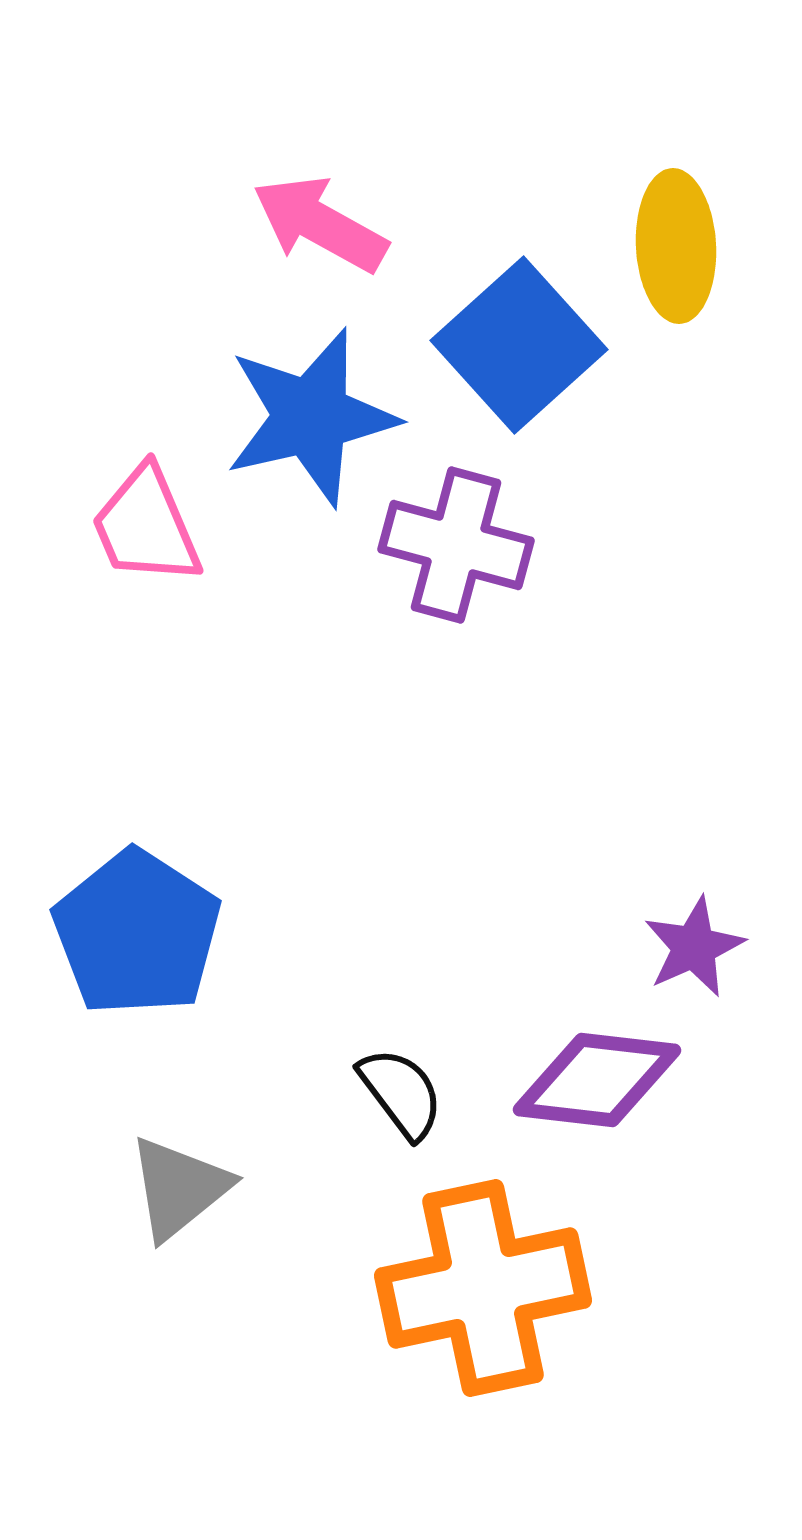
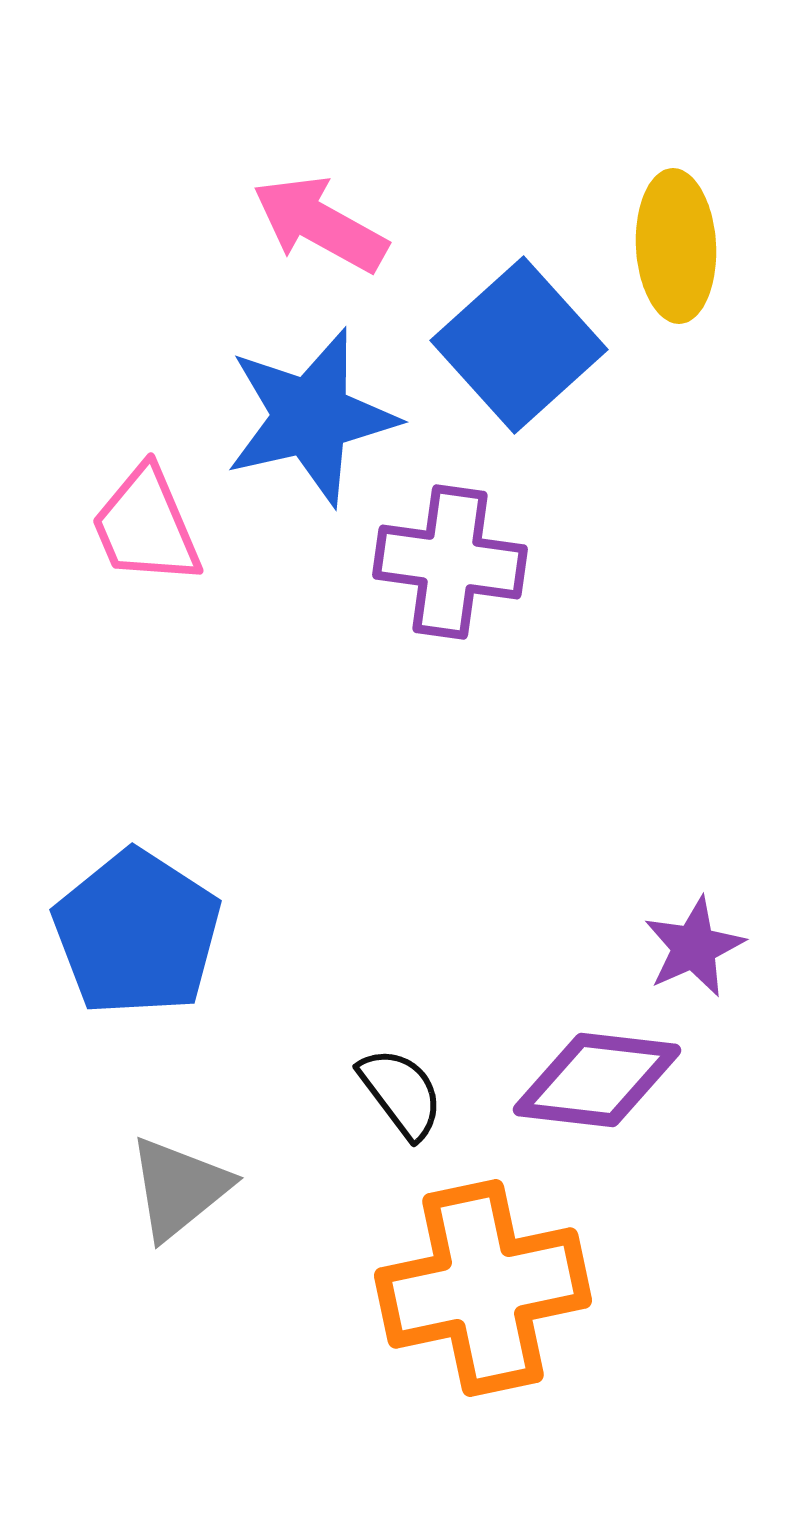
purple cross: moved 6 px left, 17 px down; rotated 7 degrees counterclockwise
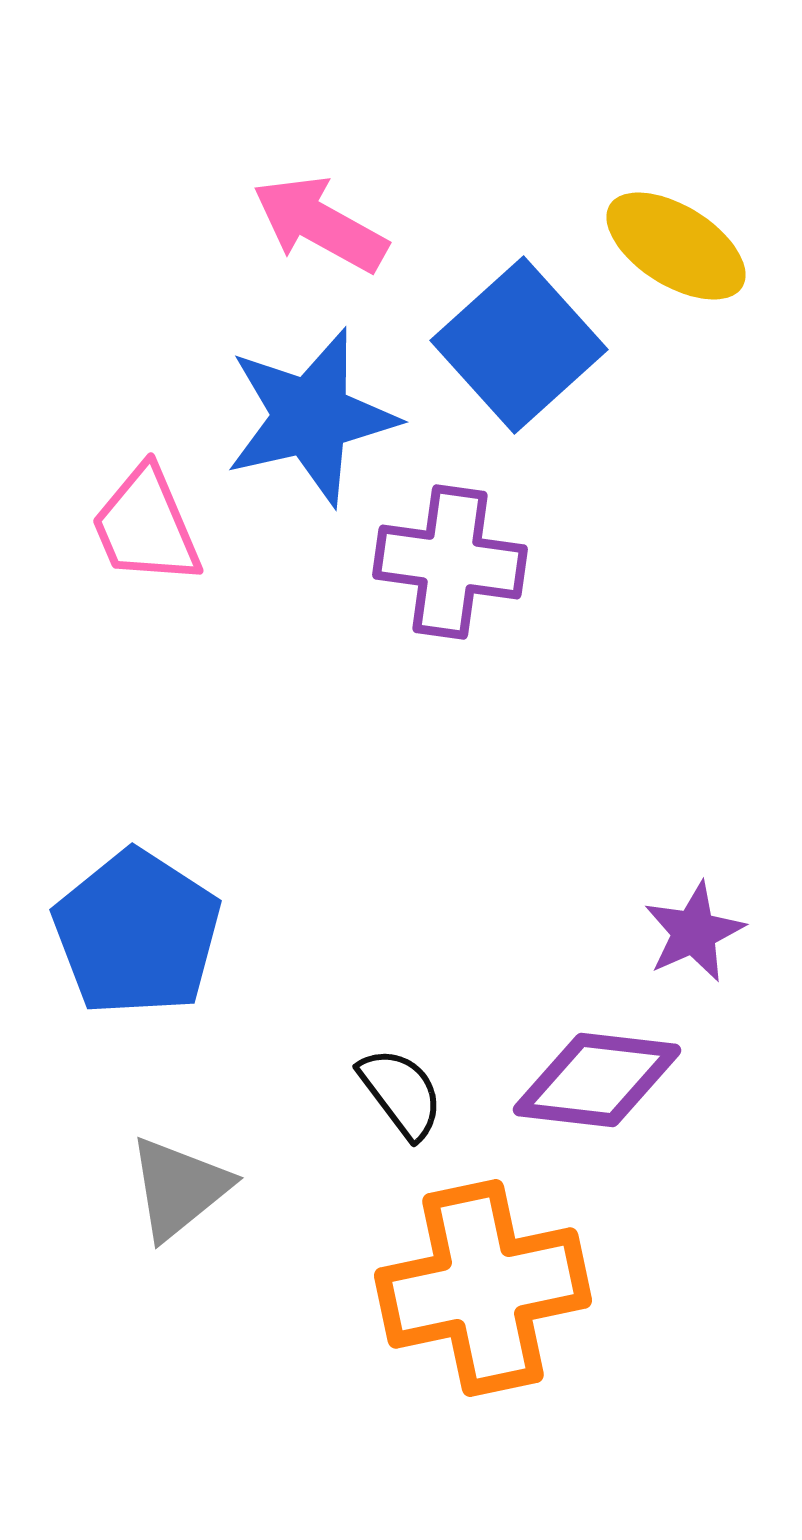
yellow ellipse: rotated 55 degrees counterclockwise
purple star: moved 15 px up
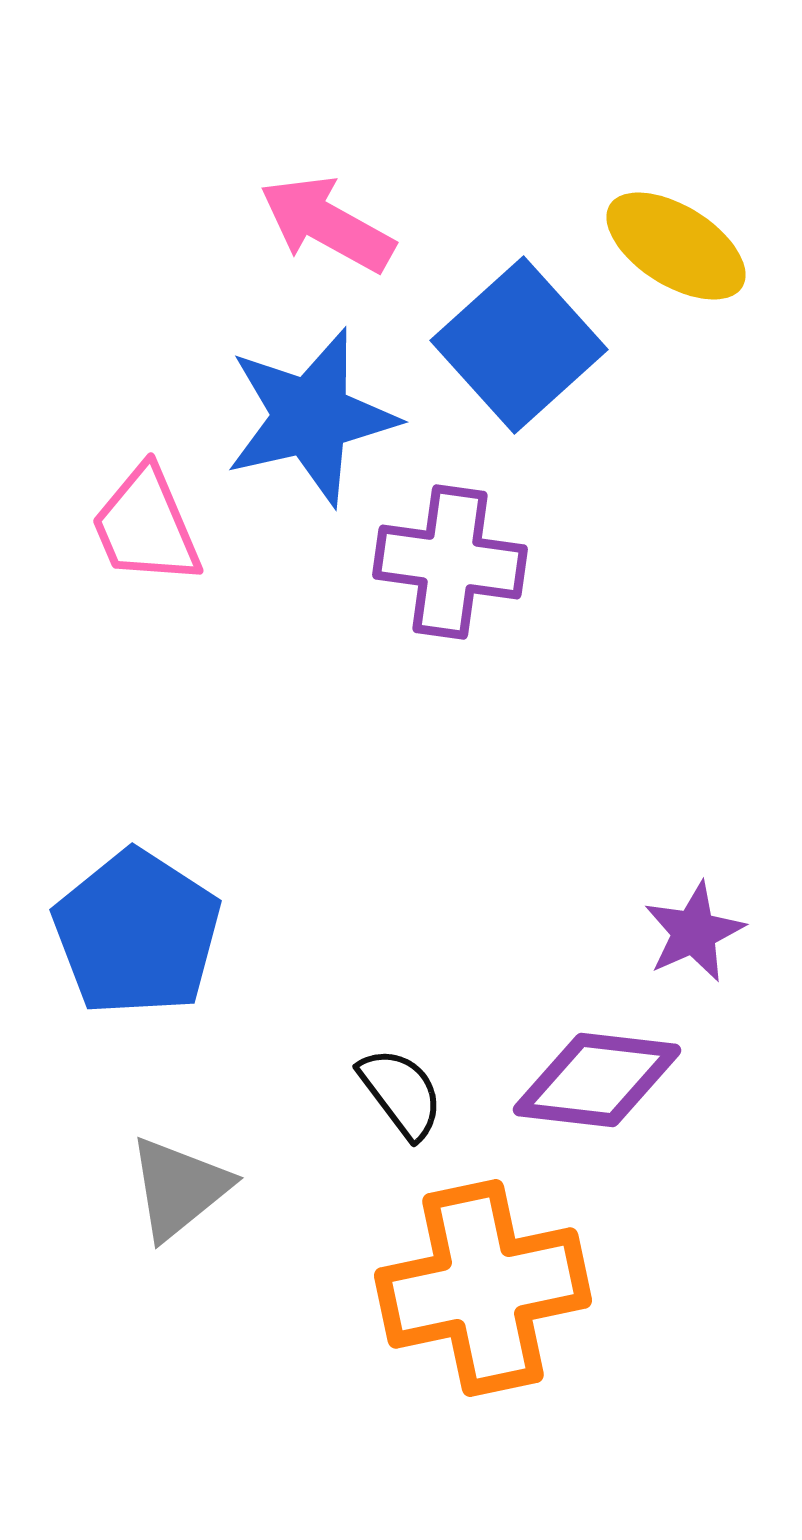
pink arrow: moved 7 px right
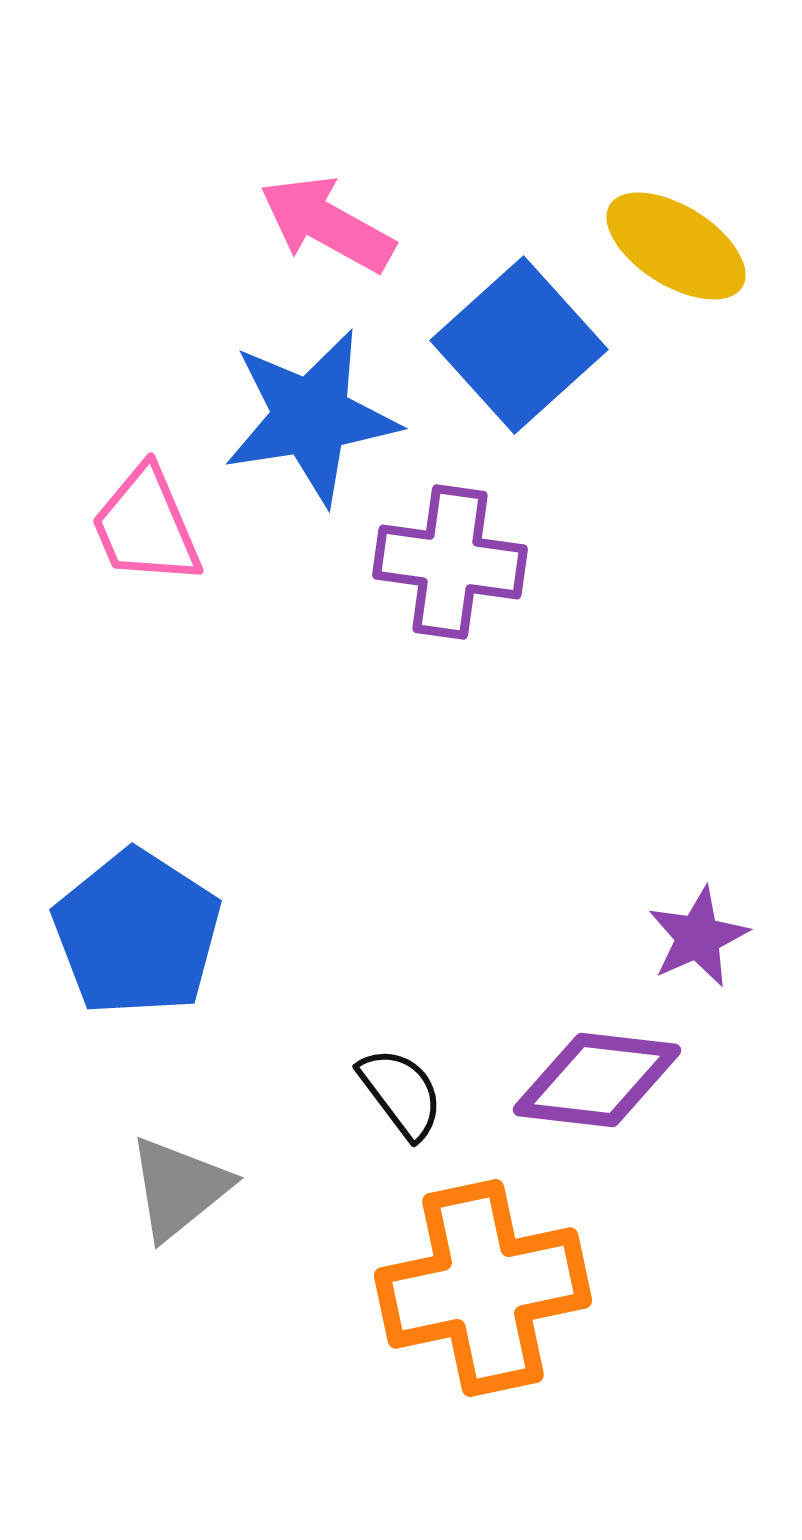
blue star: rotated 4 degrees clockwise
purple star: moved 4 px right, 5 px down
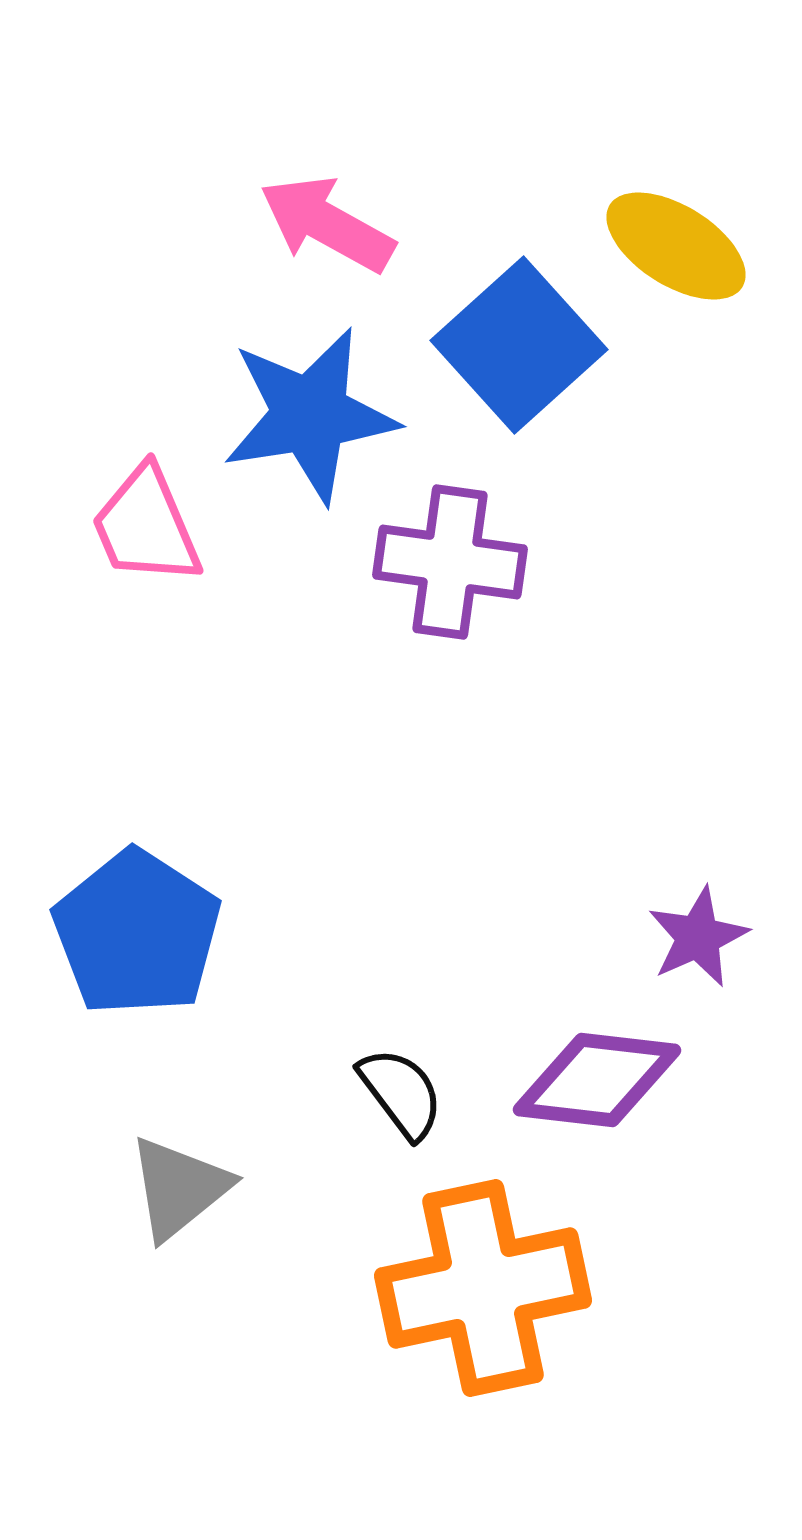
blue star: moved 1 px left, 2 px up
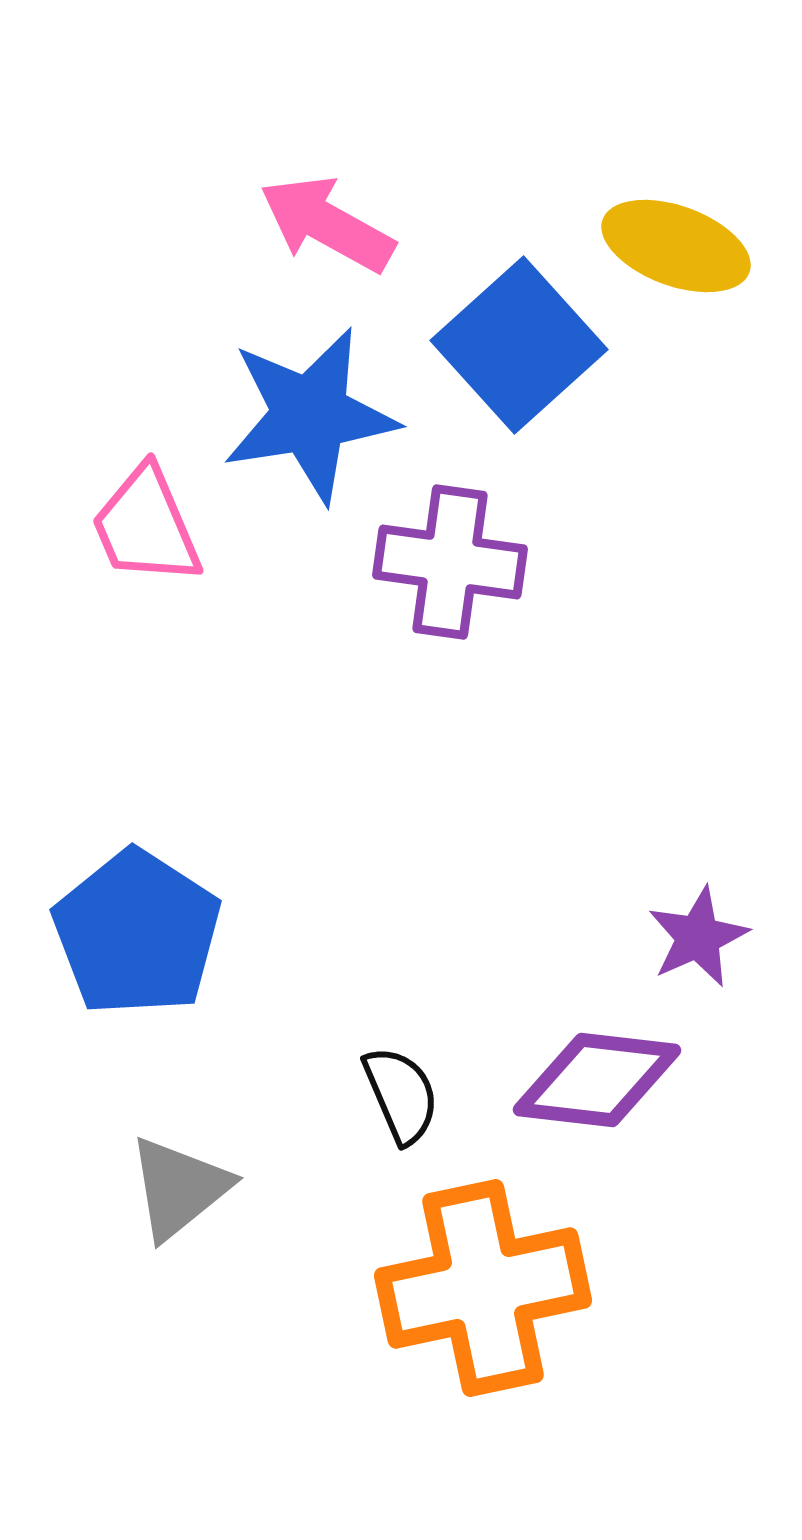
yellow ellipse: rotated 12 degrees counterclockwise
black semicircle: moved 2 px down; rotated 14 degrees clockwise
